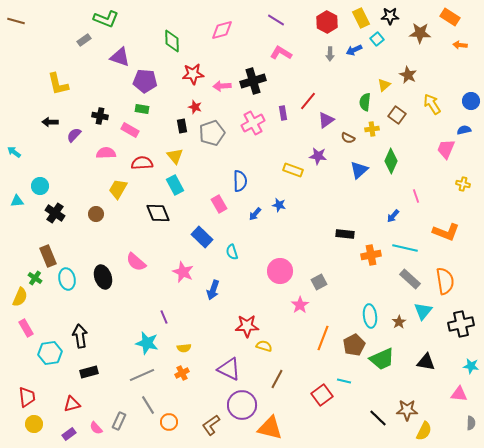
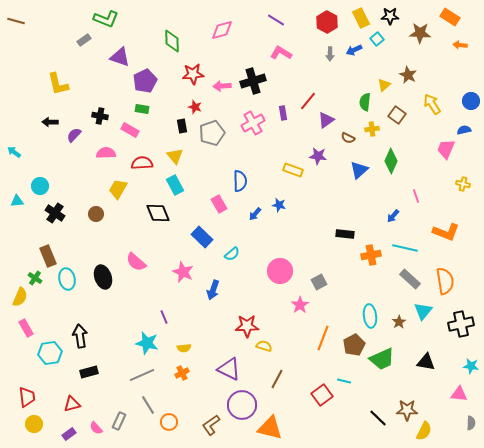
purple pentagon at (145, 81): rotated 30 degrees counterclockwise
cyan semicircle at (232, 252): moved 2 px down; rotated 112 degrees counterclockwise
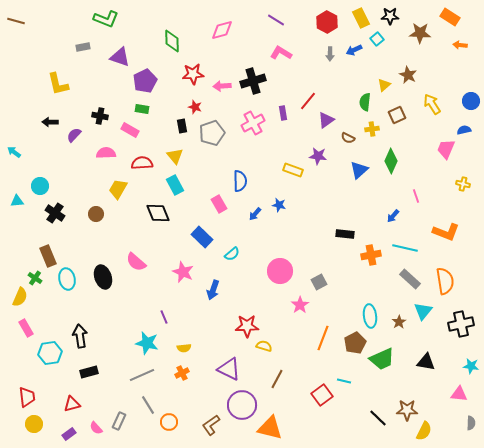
gray rectangle at (84, 40): moved 1 px left, 7 px down; rotated 24 degrees clockwise
brown square at (397, 115): rotated 30 degrees clockwise
brown pentagon at (354, 345): moved 1 px right, 2 px up
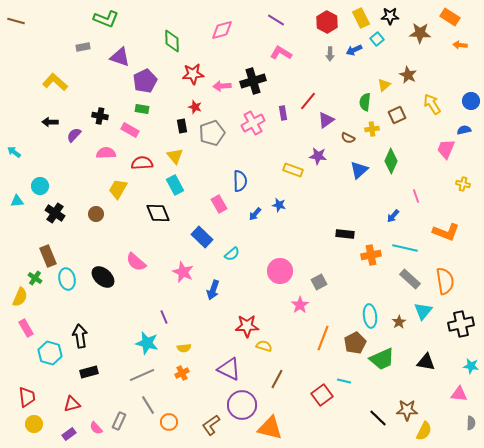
yellow L-shape at (58, 84): moved 3 px left, 2 px up; rotated 145 degrees clockwise
black ellipse at (103, 277): rotated 30 degrees counterclockwise
cyan hexagon at (50, 353): rotated 25 degrees clockwise
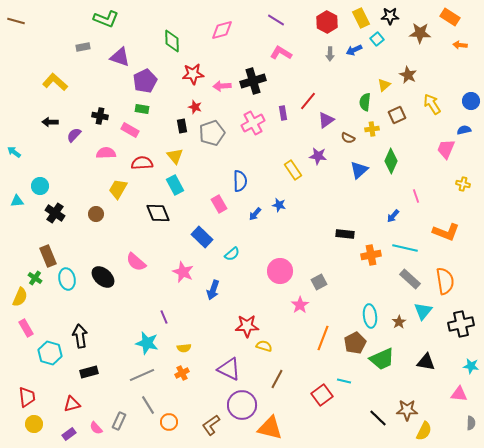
yellow rectangle at (293, 170): rotated 36 degrees clockwise
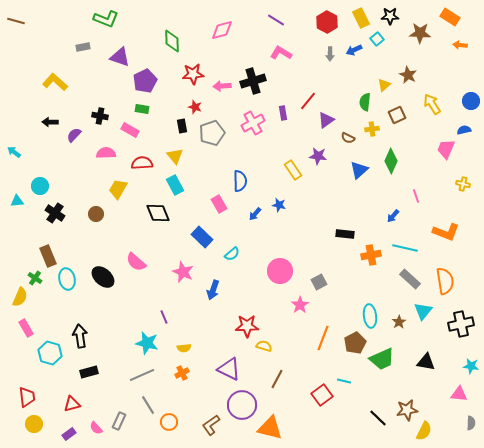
brown star at (407, 410): rotated 10 degrees counterclockwise
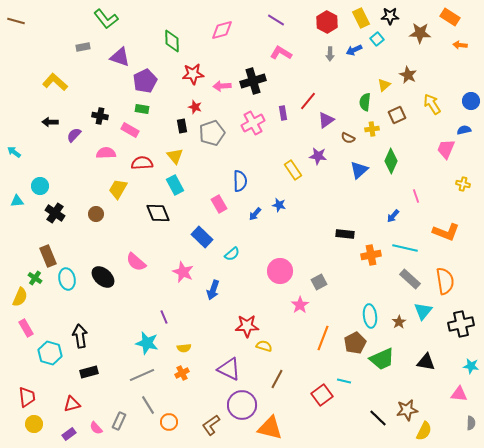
green L-shape at (106, 19): rotated 30 degrees clockwise
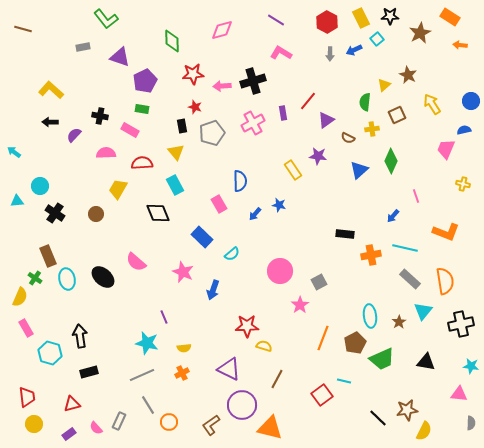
brown line at (16, 21): moved 7 px right, 8 px down
brown star at (420, 33): rotated 30 degrees counterclockwise
yellow L-shape at (55, 82): moved 4 px left, 8 px down
yellow triangle at (175, 156): moved 1 px right, 4 px up
